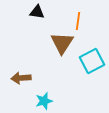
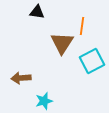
orange line: moved 4 px right, 5 px down
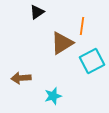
black triangle: rotated 42 degrees counterclockwise
brown triangle: rotated 25 degrees clockwise
cyan star: moved 9 px right, 5 px up
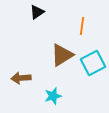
brown triangle: moved 12 px down
cyan square: moved 1 px right, 2 px down
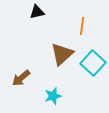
black triangle: rotated 21 degrees clockwise
brown triangle: moved 1 px up; rotated 10 degrees counterclockwise
cyan square: rotated 20 degrees counterclockwise
brown arrow: rotated 36 degrees counterclockwise
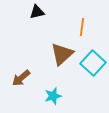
orange line: moved 1 px down
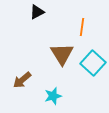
black triangle: rotated 14 degrees counterclockwise
brown triangle: rotated 20 degrees counterclockwise
brown arrow: moved 1 px right, 2 px down
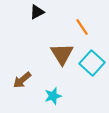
orange line: rotated 42 degrees counterclockwise
cyan square: moved 1 px left
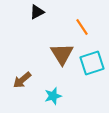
cyan square: rotated 30 degrees clockwise
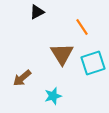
cyan square: moved 1 px right
brown arrow: moved 2 px up
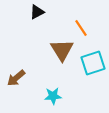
orange line: moved 1 px left, 1 px down
brown triangle: moved 4 px up
brown arrow: moved 6 px left
cyan star: rotated 12 degrees clockwise
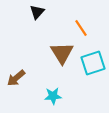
black triangle: rotated 21 degrees counterclockwise
brown triangle: moved 3 px down
